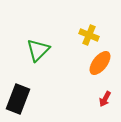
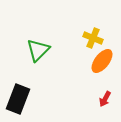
yellow cross: moved 4 px right, 3 px down
orange ellipse: moved 2 px right, 2 px up
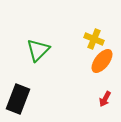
yellow cross: moved 1 px right, 1 px down
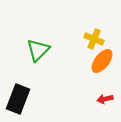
red arrow: rotated 49 degrees clockwise
